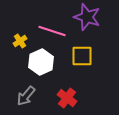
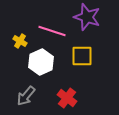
yellow cross: rotated 24 degrees counterclockwise
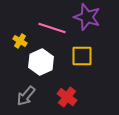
pink line: moved 3 px up
red cross: moved 1 px up
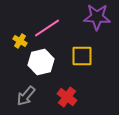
purple star: moved 10 px right; rotated 16 degrees counterclockwise
pink line: moved 5 px left; rotated 52 degrees counterclockwise
white hexagon: rotated 10 degrees clockwise
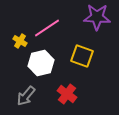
yellow square: rotated 20 degrees clockwise
white hexagon: moved 1 px down
red cross: moved 3 px up
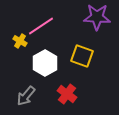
pink line: moved 6 px left, 2 px up
white hexagon: moved 4 px right; rotated 15 degrees counterclockwise
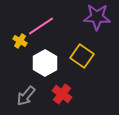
yellow square: rotated 15 degrees clockwise
red cross: moved 5 px left
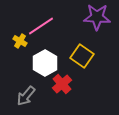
red cross: moved 10 px up; rotated 12 degrees clockwise
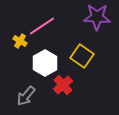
pink line: moved 1 px right
red cross: moved 1 px right, 1 px down
